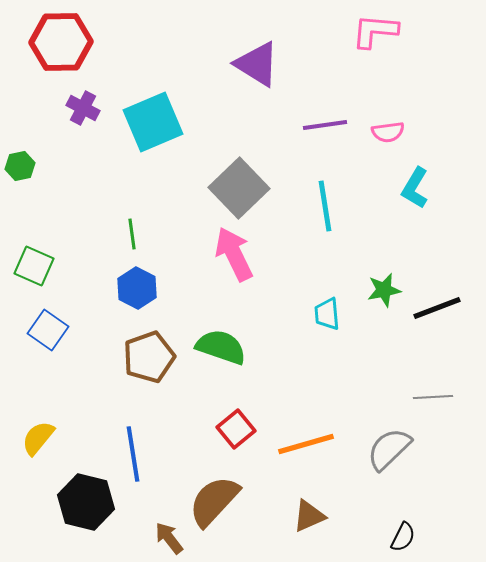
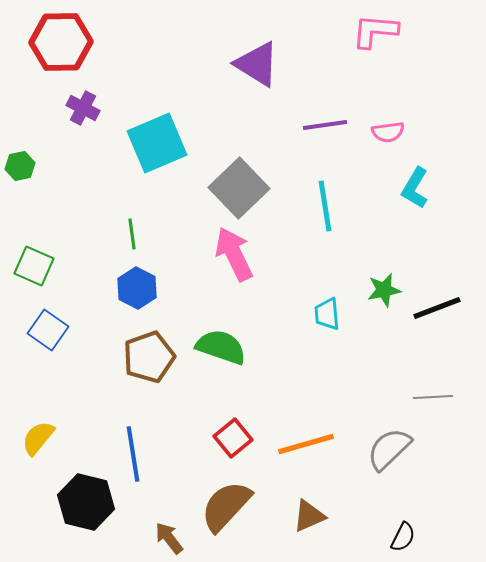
cyan square: moved 4 px right, 21 px down
red square: moved 3 px left, 9 px down
brown semicircle: moved 12 px right, 5 px down
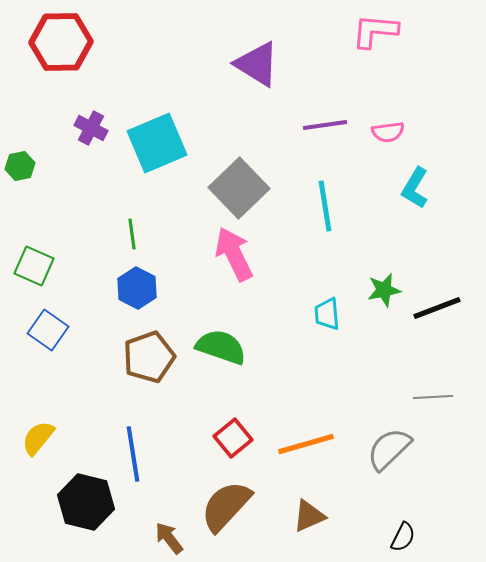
purple cross: moved 8 px right, 20 px down
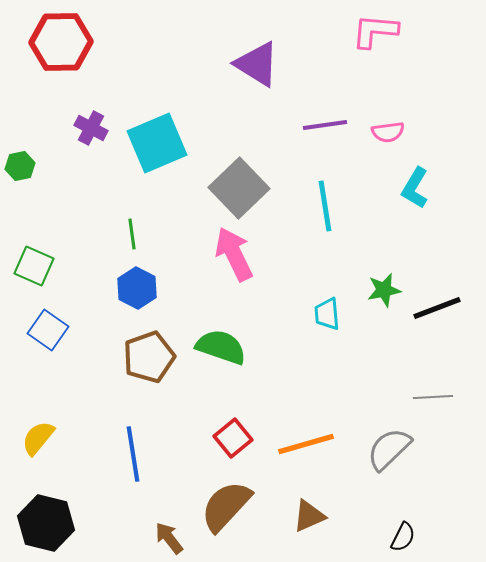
black hexagon: moved 40 px left, 21 px down
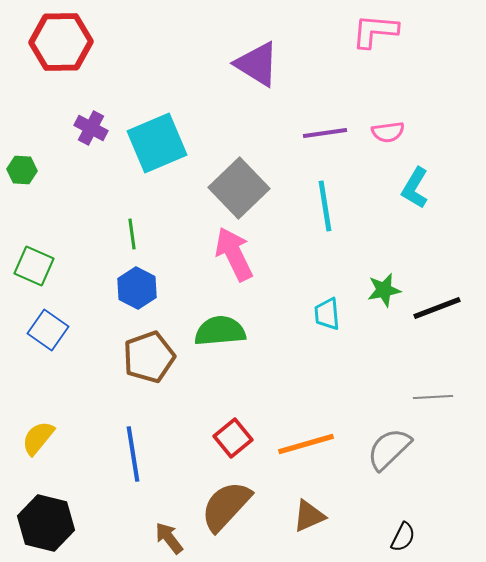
purple line: moved 8 px down
green hexagon: moved 2 px right, 4 px down; rotated 16 degrees clockwise
green semicircle: moved 1 px left, 16 px up; rotated 24 degrees counterclockwise
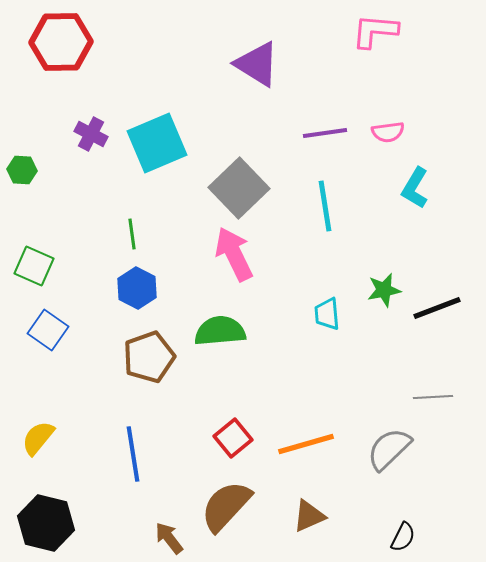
purple cross: moved 6 px down
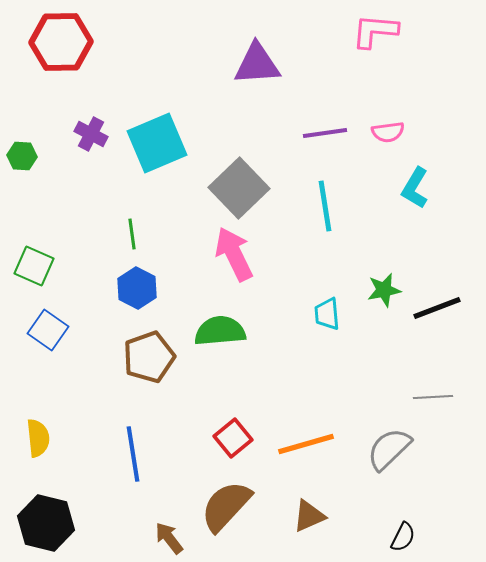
purple triangle: rotated 36 degrees counterclockwise
green hexagon: moved 14 px up
yellow semicircle: rotated 135 degrees clockwise
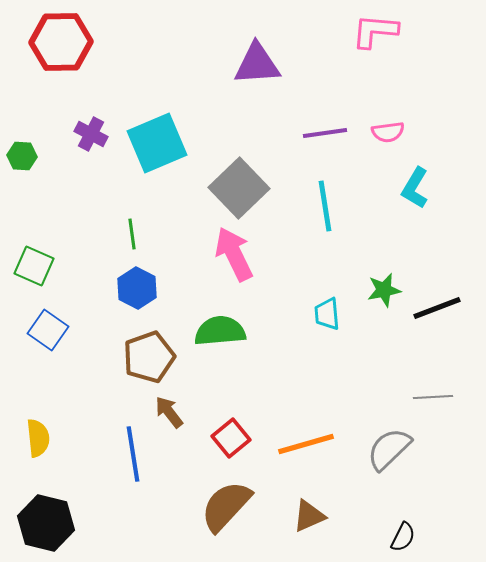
red square: moved 2 px left
brown arrow: moved 126 px up
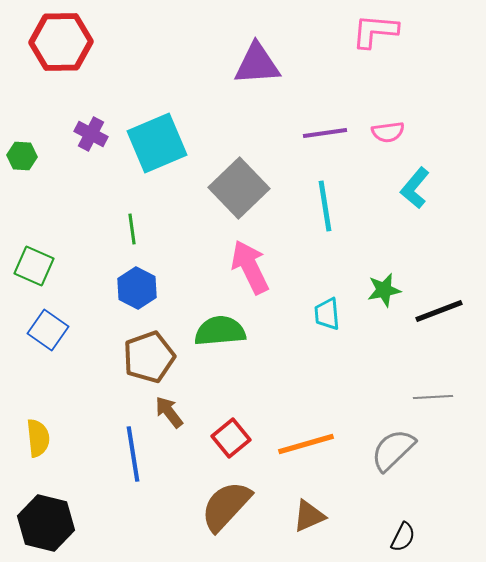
cyan L-shape: rotated 9 degrees clockwise
green line: moved 5 px up
pink arrow: moved 16 px right, 13 px down
black line: moved 2 px right, 3 px down
gray semicircle: moved 4 px right, 1 px down
